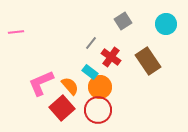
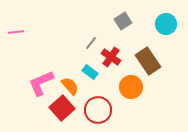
orange circle: moved 31 px right
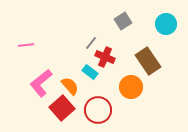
pink line: moved 10 px right, 13 px down
red cross: moved 6 px left; rotated 12 degrees counterclockwise
pink L-shape: rotated 16 degrees counterclockwise
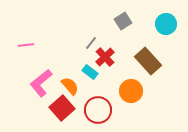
red cross: rotated 24 degrees clockwise
brown rectangle: rotated 8 degrees counterclockwise
orange circle: moved 4 px down
